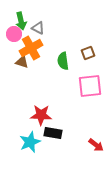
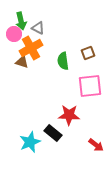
red star: moved 28 px right
black rectangle: rotated 30 degrees clockwise
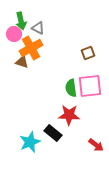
green semicircle: moved 8 px right, 27 px down
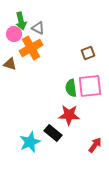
brown triangle: moved 12 px left, 2 px down
red arrow: moved 1 px left; rotated 91 degrees counterclockwise
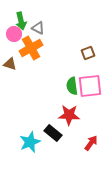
green semicircle: moved 1 px right, 2 px up
red arrow: moved 4 px left, 2 px up
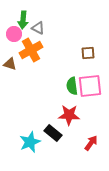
green arrow: moved 2 px right, 1 px up; rotated 18 degrees clockwise
orange cross: moved 2 px down
brown square: rotated 16 degrees clockwise
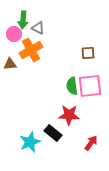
brown triangle: rotated 24 degrees counterclockwise
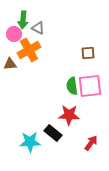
orange cross: moved 2 px left
cyan star: rotated 20 degrees clockwise
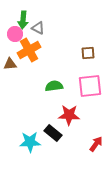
pink circle: moved 1 px right
green semicircle: moved 18 px left; rotated 90 degrees clockwise
red arrow: moved 5 px right, 1 px down
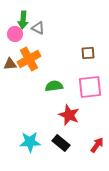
orange cross: moved 9 px down
pink square: moved 1 px down
red star: rotated 20 degrees clockwise
black rectangle: moved 8 px right, 10 px down
red arrow: moved 1 px right, 1 px down
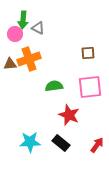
orange cross: rotated 10 degrees clockwise
